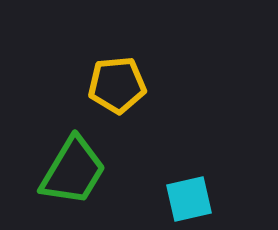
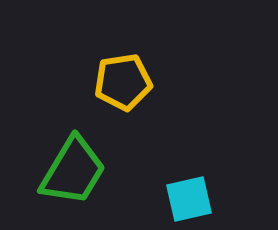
yellow pentagon: moved 6 px right, 3 px up; rotated 4 degrees counterclockwise
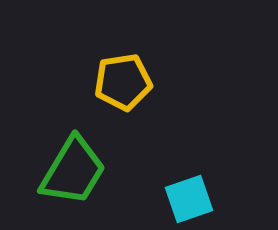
cyan square: rotated 6 degrees counterclockwise
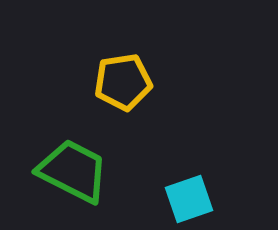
green trapezoid: rotated 94 degrees counterclockwise
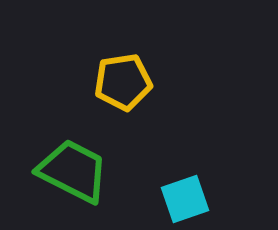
cyan square: moved 4 px left
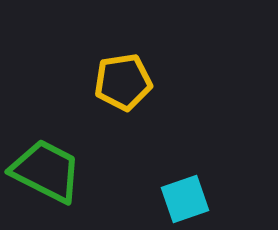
green trapezoid: moved 27 px left
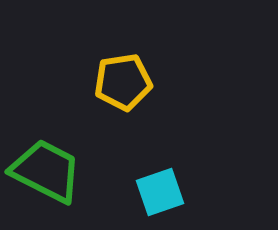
cyan square: moved 25 px left, 7 px up
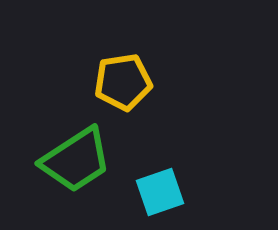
green trapezoid: moved 30 px right, 11 px up; rotated 120 degrees clockwise
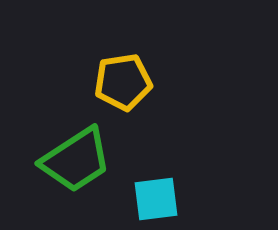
cyan square: moved 4 px left, 7 px down; rotated 12 degrees clockwise
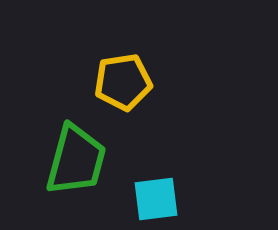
green trapezoid: rotated 42 degrees counterclockwise
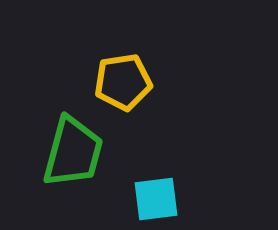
green trapezoid: moved 3 px left, 8 px up
